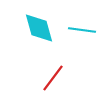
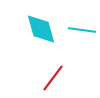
cyan diamond: moved 2 px right, 1 px down
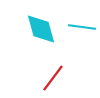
cyan line: moved 3 px up
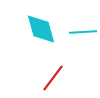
cyan line: moved 1 px right, 5 px down; rotated 12 degrees counterclockwise
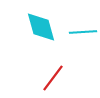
cyan diamond: moved 2 px up
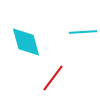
cyan diamond: moved 15 px left, 15 px down
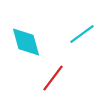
cyan line: moved 1 px left, 2 px down; rotated 32 degrees counterclockwise
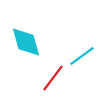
cyan line: moved 22 px down
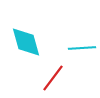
cyan line: moved 8 px up; rotated 32 degrees clockwise
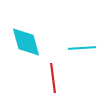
red line: rotated 44 degrees counterclockwise
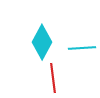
cyan diamond: moved 16 px right; rotated 44 degrees clockwise
